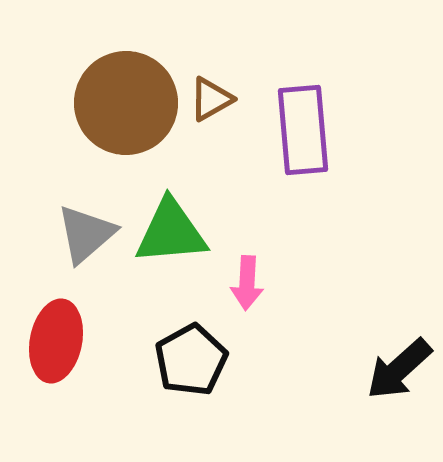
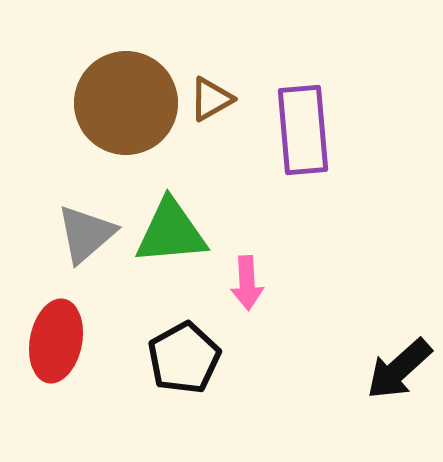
pink arrow: rotated 6 degrees counterclockwise
black pentagon: moved 7 px left, 2 px up
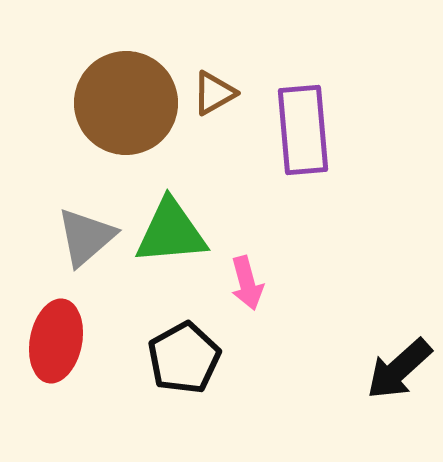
brown triangle: moved 3 px right, 6 px up
gray triangle: moved 3 px down
pink arrow: rotated 12 degrees counterclockwise
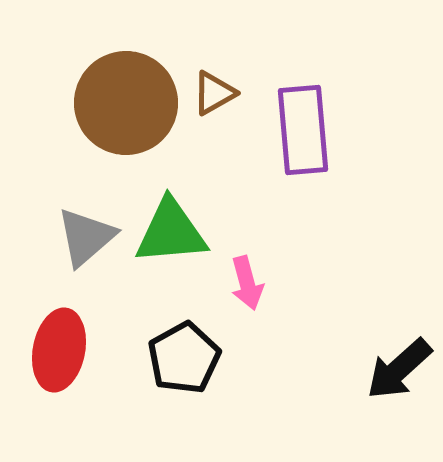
red ellipse: moved 3 px right, 9 px down
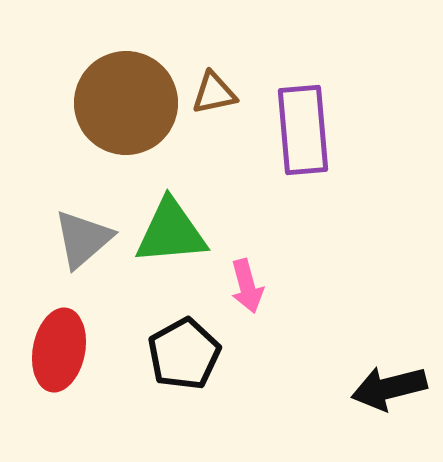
brown triangle: rotated 18 degrees clockwise
gray triangle: moved 3 px left, 2 px down
pink arrow: moved 3 px down
black pentagon: moved 4 px up
black arrow: moved 10 px left, 19 px down; rotated 28 degrees clockwise
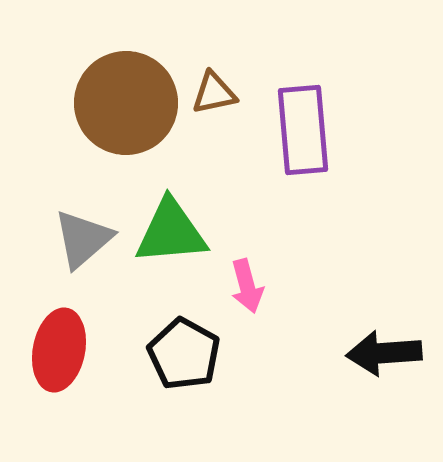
black pentagon: rotated 14 degrees counterclockwise
black arrow: moved 5 px left, 35 px up; rotated 10 degrees clockwise
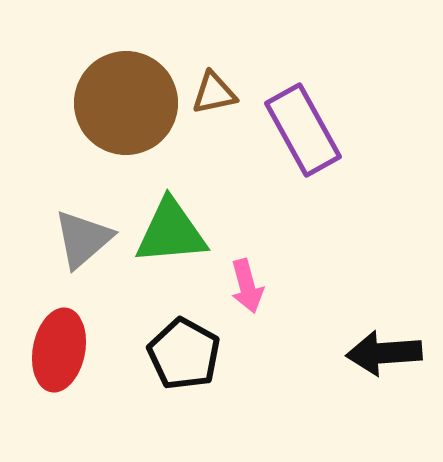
purple rectangle: rotated 24 degrees counterclockwise
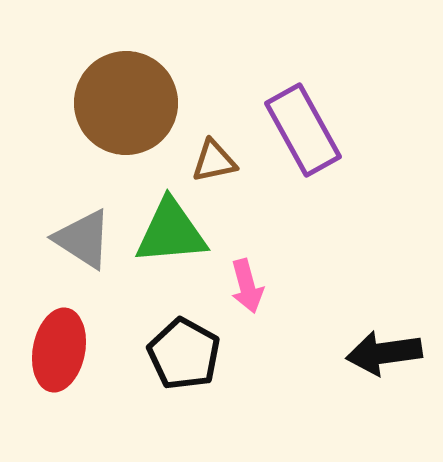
brown triangle: moved 68 px down
gray triangle: rotated 46 degrees counterclockwise
black arrow: rotated 4 degrees counterclockwise
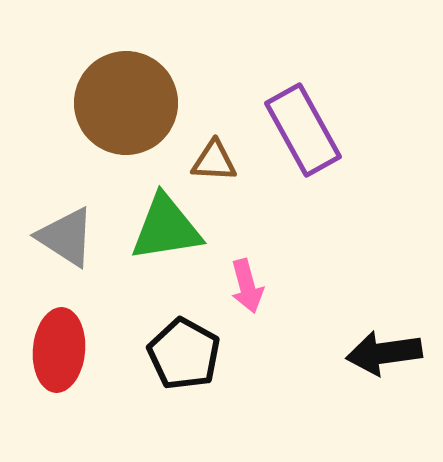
brown triangle: rotated 15 degrees clockwise
green triangle: moved 5 px left, 4 px up; rotated 4 degrees counterclockwise
gray triangle: moved 17 px left, 2 px up
red ellipse: rotated 6 degrees counterclockwise
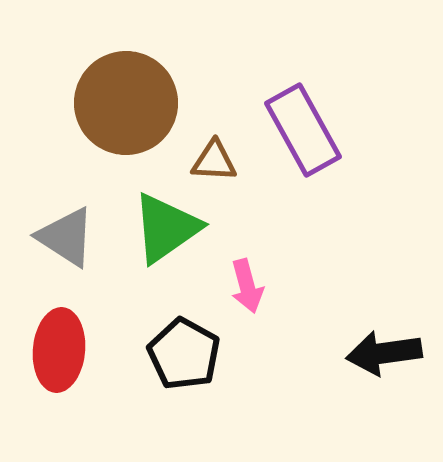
green triangle: rotated 26 degrees counterclockwise
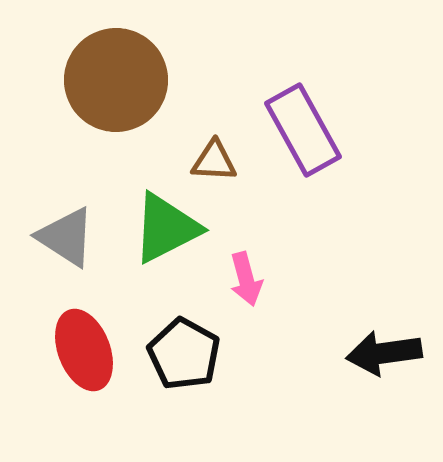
brown circle: moved 10 px left, 23 px up
green triangle: rotated 8 degrees clockwise
pink arrow: moved 1 px left, 7 px up
red ellipse: moved 25 px right; rotated 26 degrees counterclockwise
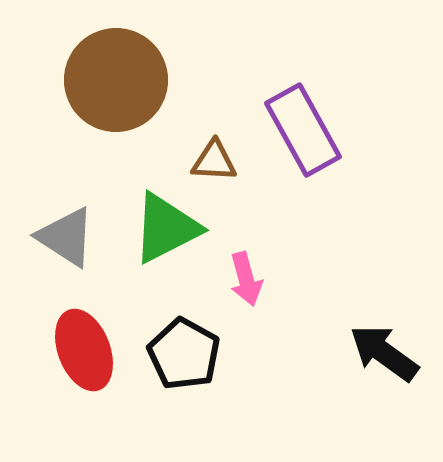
black arrow: rotated 44 degrees clockwise
